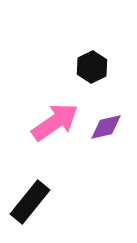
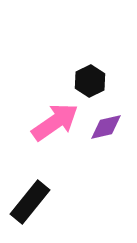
black hexagon: moved 2 px left, 14 px down
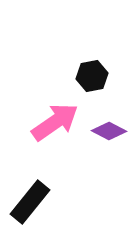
black hexagon: moved 2 px right, 5 px up; rotated 16 degrees clockwise
purple diamond: moved 3 px right, 4 px down; rotated 40 degrees clockwise
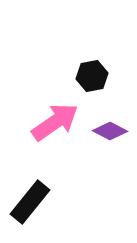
purple diamond: moved 1 px right
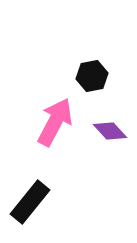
pink arrow: rotated 27 degrees counterclockwise
purple diamond: rotated 20 degrees clockwise
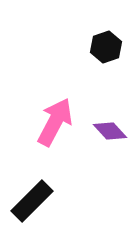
black hexagon: moved 14 px right, 29 px up; rotated 8 degrees counterclockwise
black rectangle: moved 2 px right, 1 px up; rotated 6 degrees clockwise
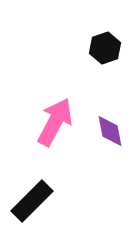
black hexagon: moved 1 px left, 1 px down
purple diamond: rotated 32 degrees clockwise
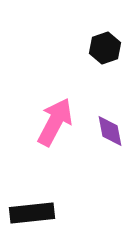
black rectangle: moved 12 px down; rotated 39 degrees clockwise
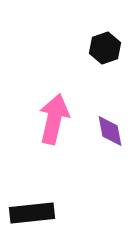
pink arrow: moved 1 px left, 3 px up; rotated 15 degrees counterclockwise
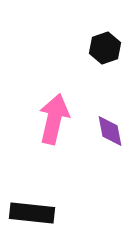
black rectangle: rotated 12 degrees clockwise
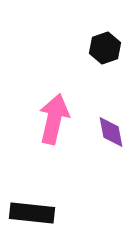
purple diamond: moved 1 px right, 1 px down
